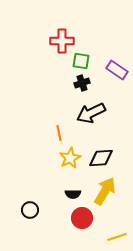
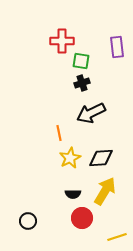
purple rectangle: moved 23 px up; rotated 50 degrees clockwise
black circle: moved 2 px left, 11 px down
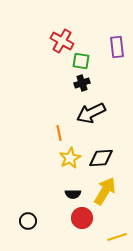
red cross: rotated 30 degrees clockwise
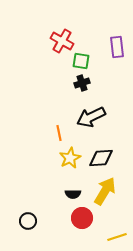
black arrow: moved 4 px down
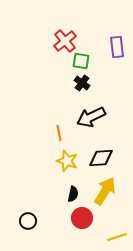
red cross: moved 3 px right; rotated 20 degrees clockwise
black cross: rotated 35 degrees counterclockwise
yellow star: moved 3 px left, 3 px down; rotated 25 degrees counterclockwise
black semicircle: rotated 77 degrees counterclockwise
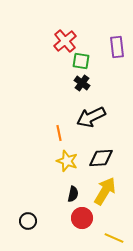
yellow line: moved 3 px left, 1 px down; rotated 42 degrees clockwise
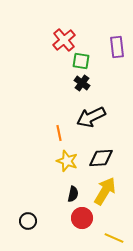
red cross: moved 1 px left, 1 px up
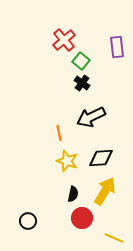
green square: rotated 30 degrees clockwise
